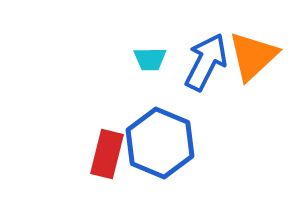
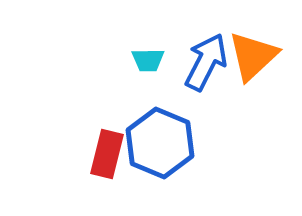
cyan trapezoid: moved 2 px left, 1 px down
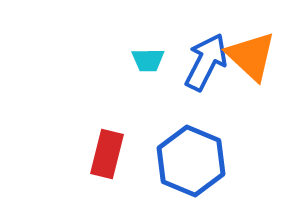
orange triangle: moved 2 px left; rotated 34 degrees counterclockwise
blue hexagon: moved 31 px right, 18 px down
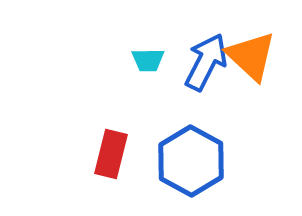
red rectangle: moved 4 px right
blue hexagon: rotated 6 degrees clockwise
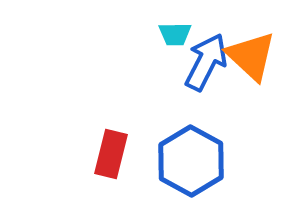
cyan trapezoid: moved 27 px right, 26 px up
